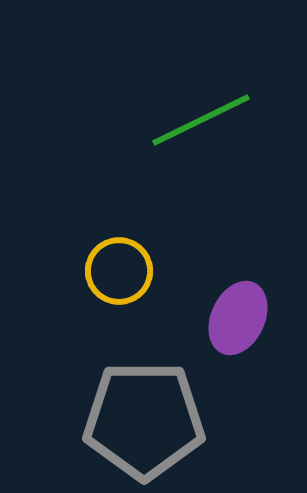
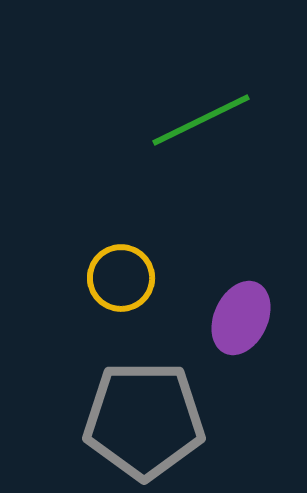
yellow circle: moved 2 px right, 7 px down
purple ellipse: moved 3 px right
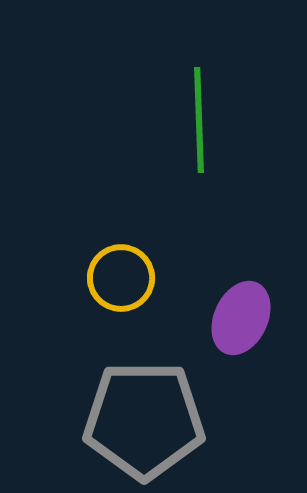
green line: moved 2 px left; rotated 66 degrees counterclockwise
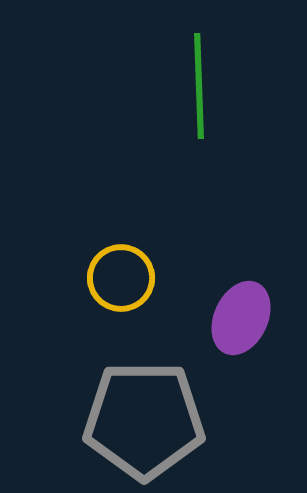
green line: moved 34 px up
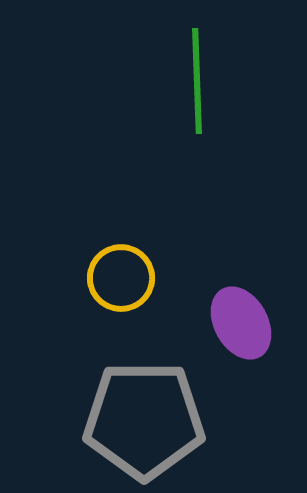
green line: moved 2 px left, 5 px up
purple ellipse: moved 5 px down; rotated 54 degrees counterclockwise
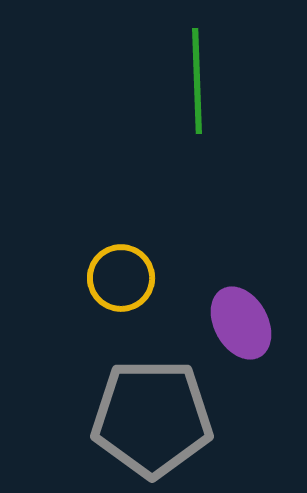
gray pentagon: moved 8 px right, 2 px up
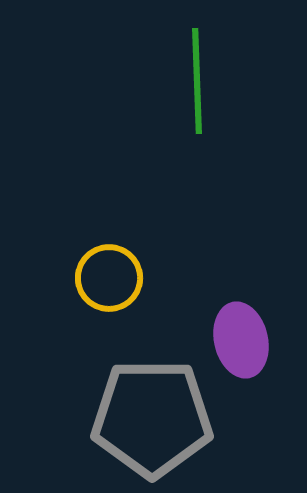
yellow circle: moved 12 px left
purple ellipse: moved 17 px down; rotated 16 degrees clockwise
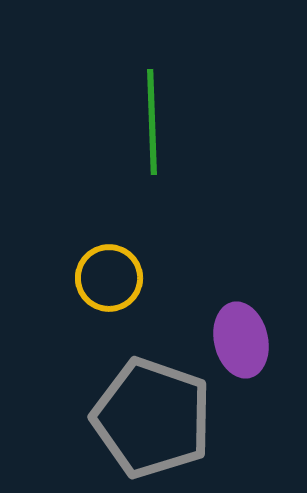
green line: moved 45 px left, 41 px down
gray pentagon: rotated 19 degrees clockwise
